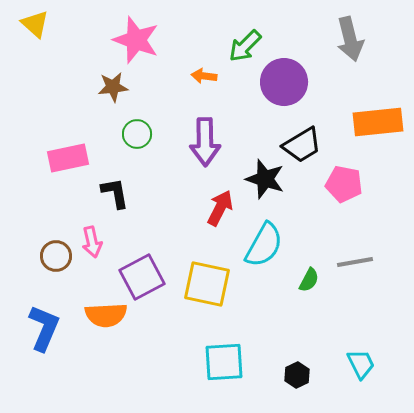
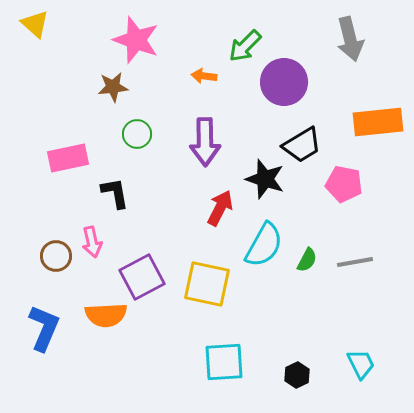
green semicircle: moved 2 px left, 20 px up
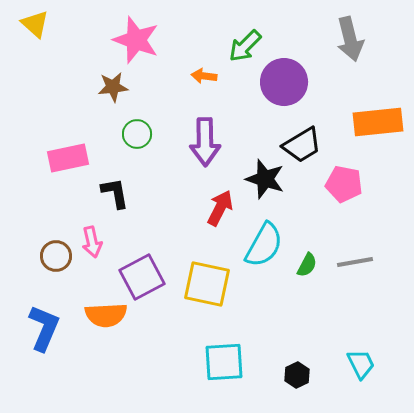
green semicircle: moved 5 px down
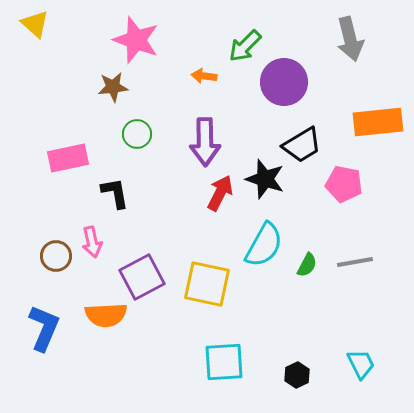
red arrow: moved 15 px up
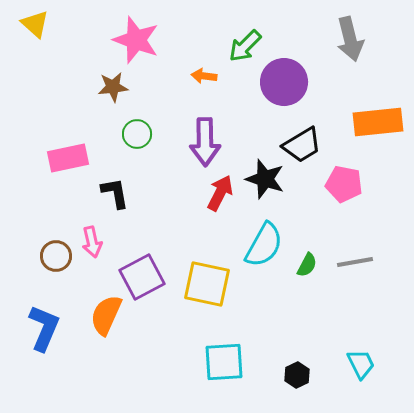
orange semicircle: rotated 117 degrees clockwise
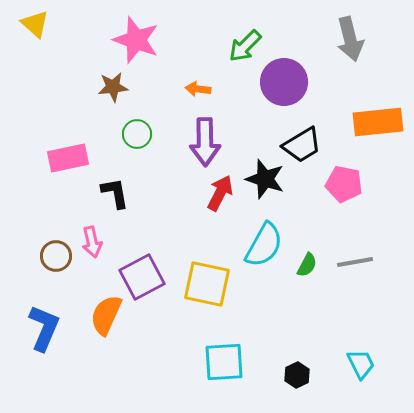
orange arrow: moved 6 px left, 13 px down
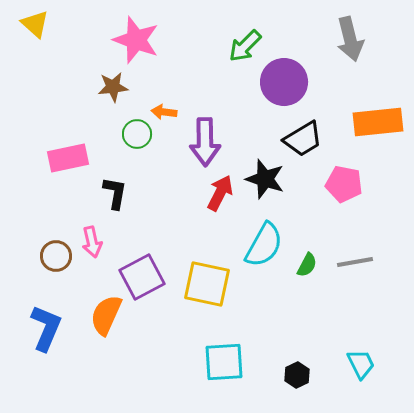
orange arrow: moved 34 px left, 23 px down
black trapezoid: moved 1 px right, 6 px up
black L-shape: rotated 20 degrees clockwise
blue L-shape: moved 2 px right
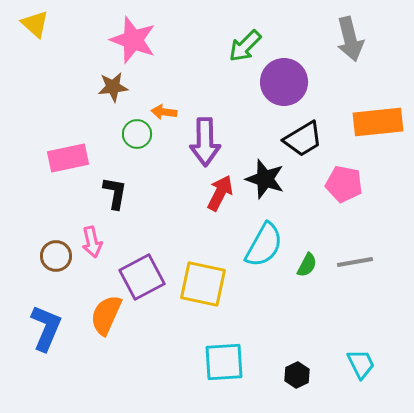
pink star: moved 3 px left
yellow square: moved 4 px left
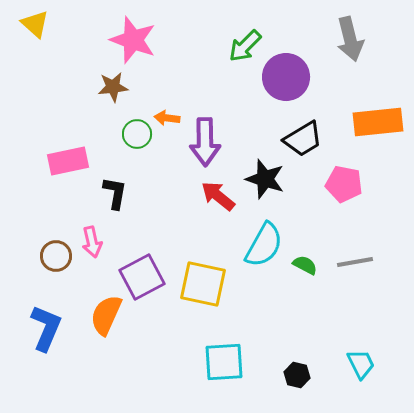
purple circle: moved 2 px right, 5 px up
orange arrow: moved 3 px right, 6 px down
pink rectangle: moved 3 px down
red arrow: moved 2 px left, 3 px down; rotated 78 degrees counterclockwise
green semicircle: moved 2 px left; rotated 90 degrees counterclockwise
black hexagon: rotated 20 degrees counterclockwise
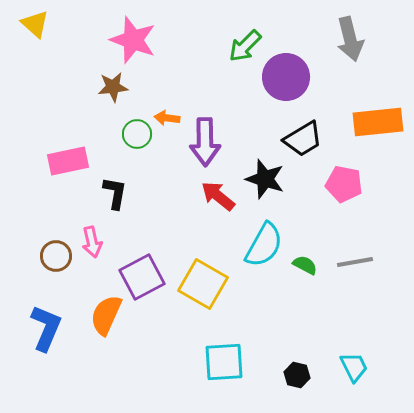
yellow square: rotated 18 degrees clockwise
cyan trapezoid: moved 7 px left, 3 px down
